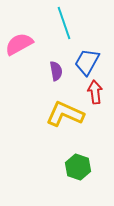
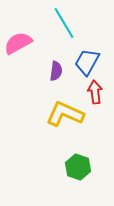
cyan line: rotated 12 degrees counterclockwise
pink semicircle: moved 1 px left, 1 px up
purple semicircle: rotated 18 degrees clockwise
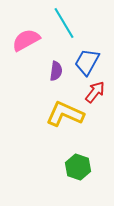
pink semicircle: moved 8 px right, 3 px up
red arrow: rotated 45 degrees clockwise
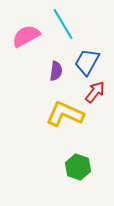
cyan line: moved 1 px left, 1 px down
pink semicircle: moved 4 px up
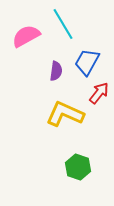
red arrow: moved 4 px right, 1 px down
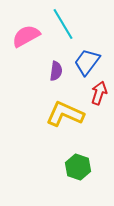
blue trapezoid: rotated 8 degrees clockwise
red arrow: rotated 20 degrees counterclockwise
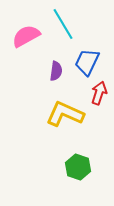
blue trapezoid: rotated 12 degrees counterclockwise
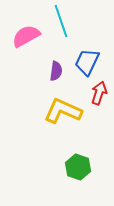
cyan line: moved 2 px left, 3 px up; rotated 12 degrees clockwise
yellow L-shape: moved 2 px left, 3 px up
